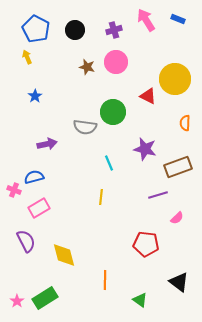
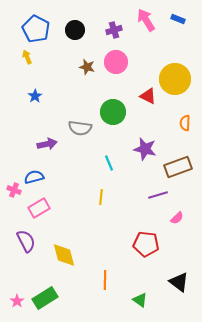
gray semicircle: moved 5 px left, 1 px down
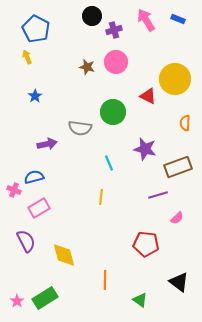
black circle: moved 17 px right, 14 px up
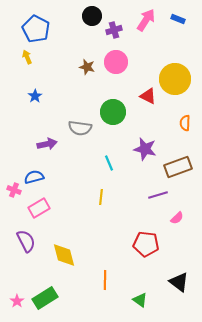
pink arrow: rotated 65 degrees clockwise
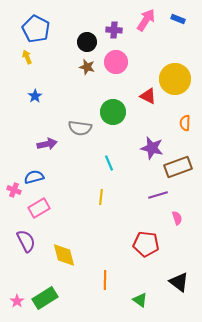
black circle: moved 5 px left, 26 px down
purple cross: rotated 21 degrees clockwise
purple star: moved 7 px right, 1 px up
pink semicircle: rotated 64 degrees counterclockwise
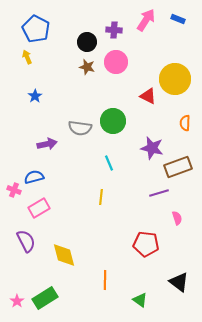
green circle: moved 9 px down
purple line: moved 1 px right, 2 px up
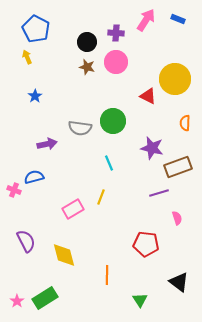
purple cross: moved 2 px right, 3 px down
yellow line: rotated 14 degrees clockwise
pink rectangle: moved 34 px right, 1 px down
orange line: moved 2 px right, 5 px up
green triangle: rotated 21 degrees clockwise
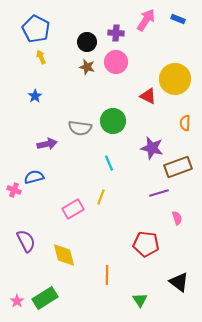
yellow arrow: moved 14 px right
